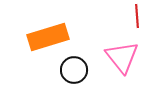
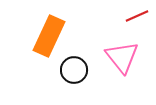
red line: rotated 70 degrees clockwise
orange rectangle: moved 1 px right, 1 px up; rotated 48 degrees counterclockwise
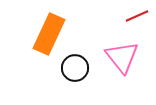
orange rectangle: moved 2 px up
black circle: moved 1 px right, 2 px up
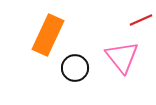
red line: moved 4 px right, 4 px down
orange rectangle: moved 1 px left, 1 px down
